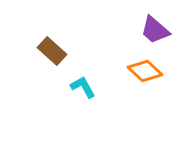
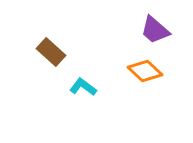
brown rectangle: moved 1 px left, 1 px down
cyan L-shape: rotated 24 degrees counterclockwise
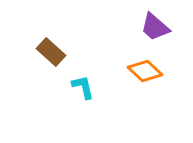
purple trapezoid: moved 3 px up
cyan L-shape: rotated 40 degrees clockwise
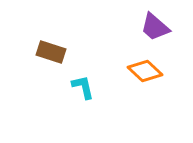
brown rectangle: rotated 24 degrees counterclockwise
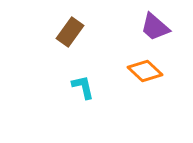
brown rectangle: moved 19 px right, 20 px up; rotated 72 degrees counterclockwise
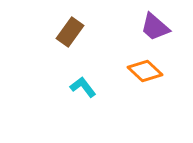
cyan L-shape: rotated 24 degrees counterclockwise
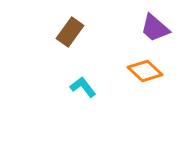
purple trapezoid: moved 1 px down
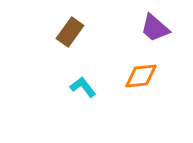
orange diamond: moved 4 px left, 5 px down; rotated 48 degrees counterclockwise
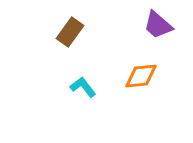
purple trapezoid: moved 3 px right, 3 px up
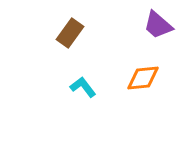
brown rectangle: moved 1 px down
orange diamond: moved 2 px right, 2 px down
